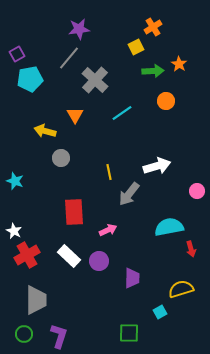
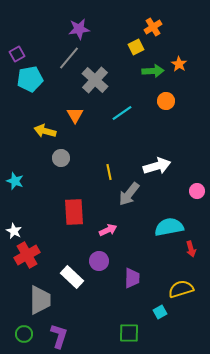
white rectangle: moved 3 px right, 21 px down
gray trapezoid: moved 4 px right
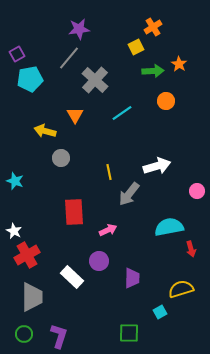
gray trapezoid: moved 8 px left, 3 px up
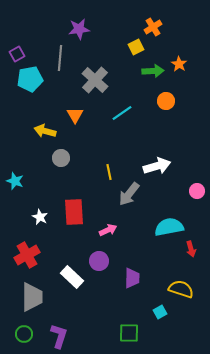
gray line: moved 9 px left; rotated 35 degrees counterclockwise
white star: moved 26 px right, 14 px up
yellow semicircle: rotated 35 degrees clockwise
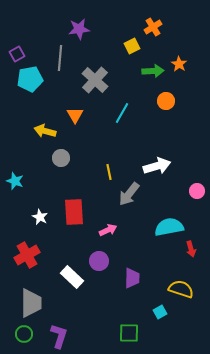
yellow square: moved 4 px left, 1 px up
cyan line: rotated 25 degrees counterclockwise
gray trapezoid: moved 1 px left, 6 px down
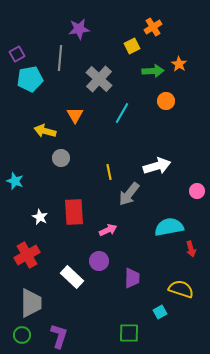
gray cross: moved 4 px right, 1 px up
green circle: moved 2 px left, 1 px down
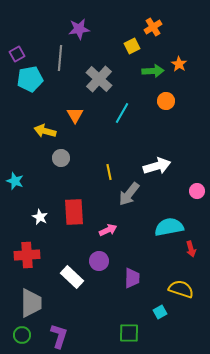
red cross: rotated 25 degrees clockwise
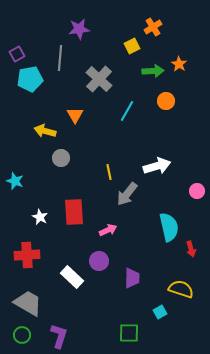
cyan line: moved 5 px right, 2 px up
gray arrow: moved 2 px left
cyan semicircle: rotated 88 degrees clockwise
gray trapezoid: moved 3 px left; rotated 60 degrees counterclockwise
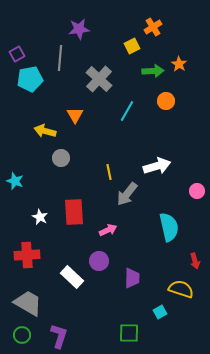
red arrow: moved 4 px right, 12 px down
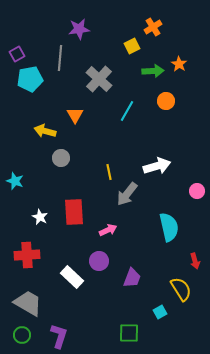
purple trapezoid: rotated 20 degrees clockwise
yellow semicircle: rotated 40 degrees clockwise
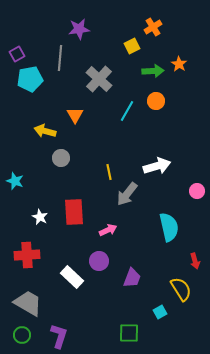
orange circle: moved 10 px left
